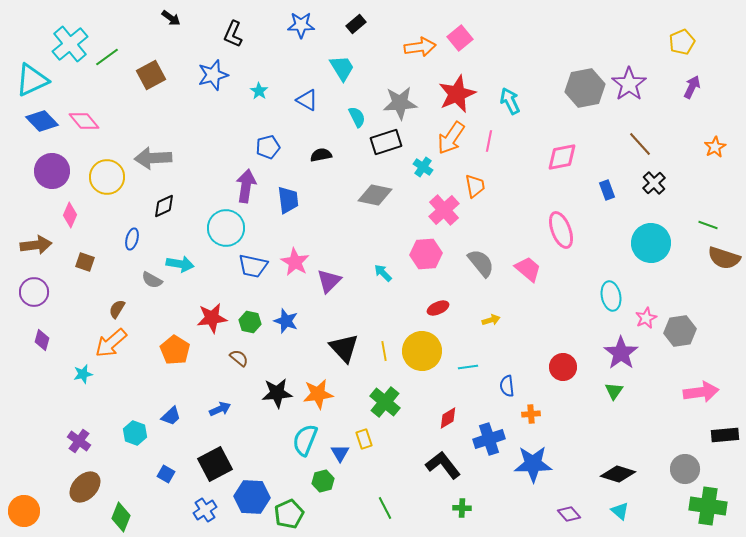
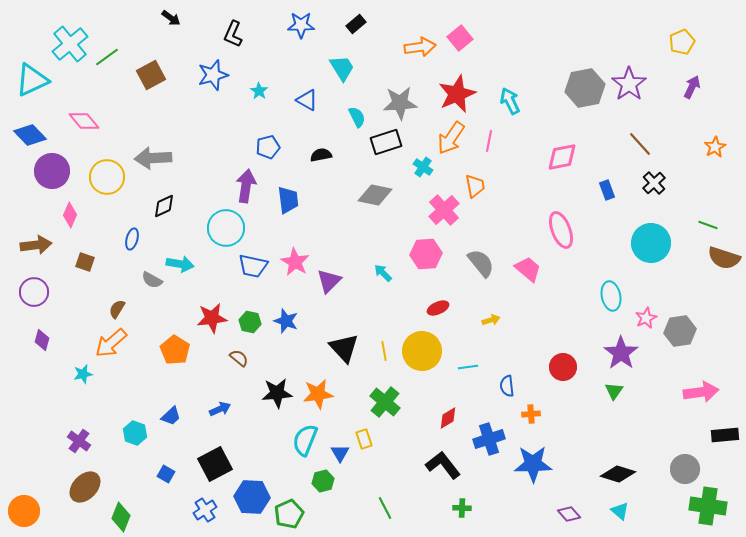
blue diamond at (42, 121): moved 12 px left, 14 px down
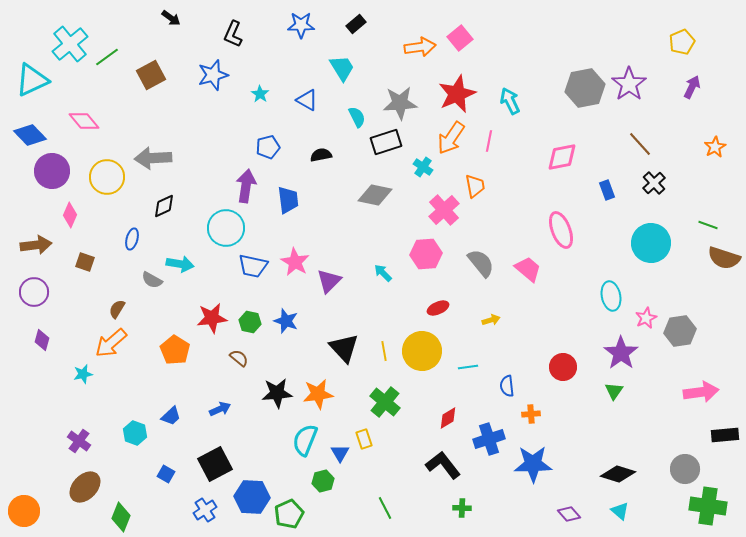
cyan star at (259, 91): moved 1 px right, 3 px down
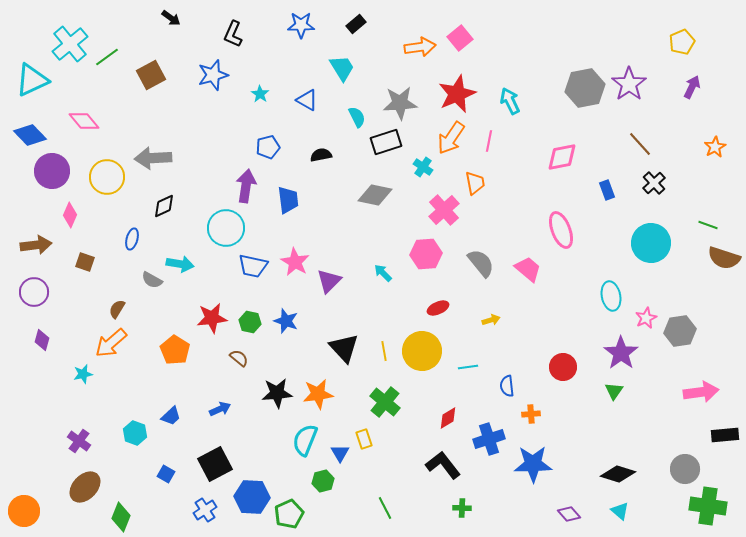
orange trapezoid at (475, 186): moved 3 px up
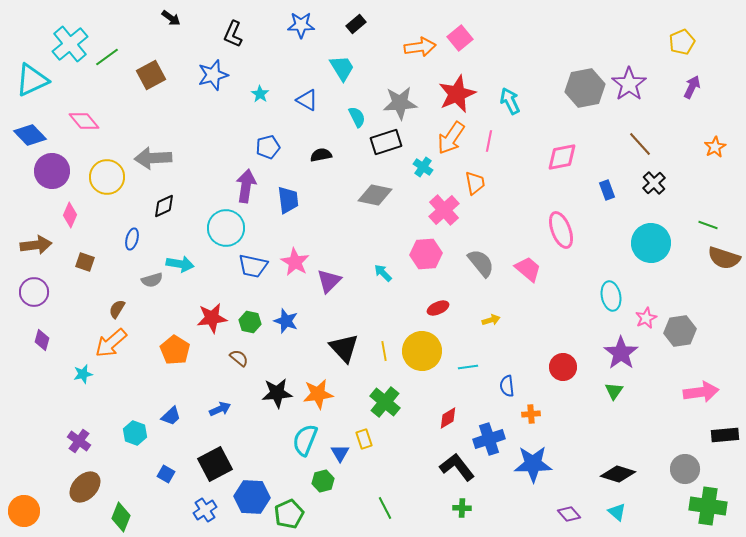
gray semicircle at (152, 280): rotated 45 degrees counterclockwise
black L-shape at (443, 465): moved 14 px right, 2 px down
cyan triangle at (620, 511): moved 3 px left, 1 px down
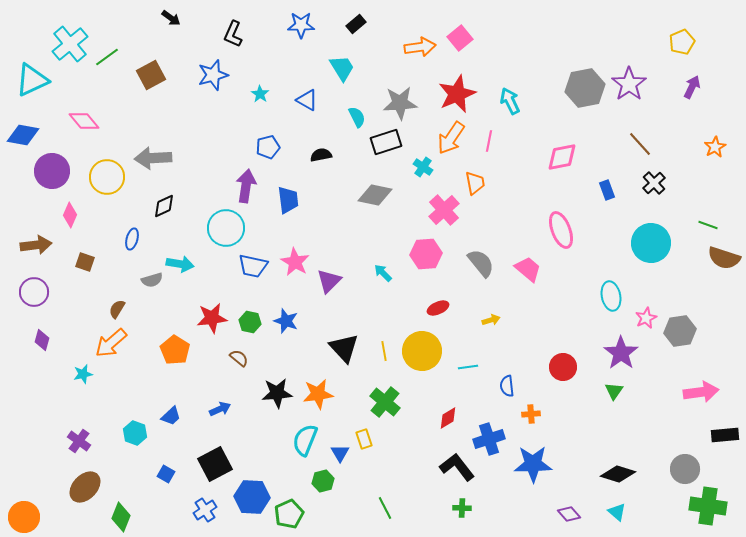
blue diamond at (30, 135): moved 7 px left; rotated 36 degrees counterclockwise
orange circle at (24, 511): moved 6 px down
